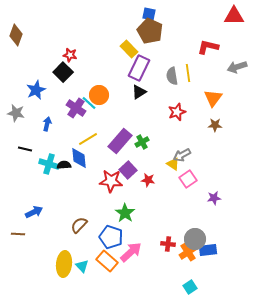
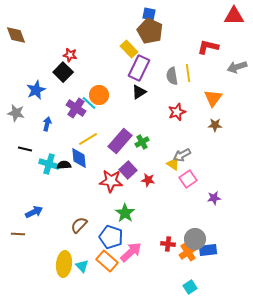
brown diamond at (16, 35): rotated 40 degrees counterclockwise
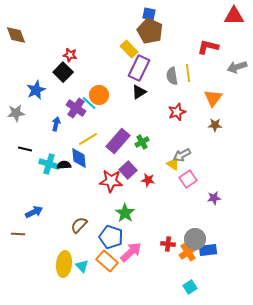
gray star at (16, 113): rotated 18 degrees counterclockwise
blue arrow at (47, 124): moved 9 px right
purple rectangle at (120, 141): moved 2 px left
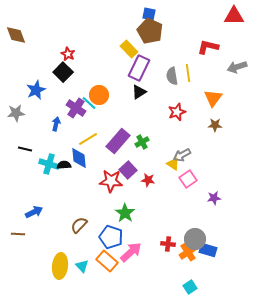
red star at (70, 55): moved 2 px left, 1 px up; rotated 16 degrees clockwise
blue rectangle at (208, 250): rotated 24 degrees clockwise
yellow ellipse at (64, 264): moved 4 px left, 2 px down
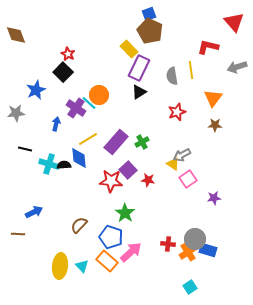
blue square at (149, 14): rotated 32 degrees counterclockwise
red triangle at (234, 16): moved 6 px down; rotated 50 degrees clockwise
yellow line at (188, 73): moved 3 px right, 3 px up
purple rectangle at (118, 141): moved 2 px left, 1 px down
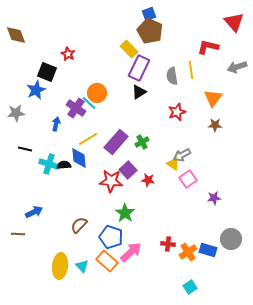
black square at (63, 72): moved 16 px left; rotated 24 degrees counterclockwise
orange circle at (99, 95): moved 2 px left, 2 px up
gray circle at (195, 239): moved 36 px right
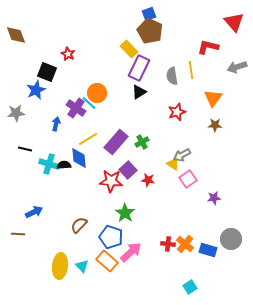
orange cross at (188, 252): moved 3 px left, 8 px up; rotated 18 degrees counterclockwise
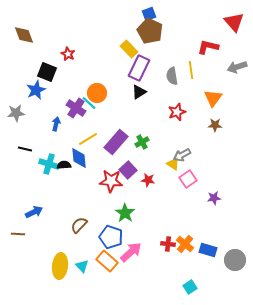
brown diamond at (16, 35): moved 8 px right
gray circle at (231, 239): moved 4 px right, 21 px down
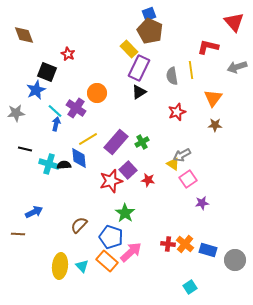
cyan line at (89, 103): moved 34 px left, 8 px down
red star at (111, 181): rotated 20 degrees counterclockwise
purple star at (214, 198): moved 12 px left, 5 px down
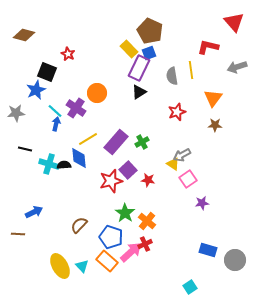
blue square at (149, 14): moved 39 px down
brown diamond at (24, 35): rotated 55 degrees counterclockwise
red cross at (168, 244): moved 23 px left; rotated 32 degrees counterclockwise
orange cross at (185, 244): moved 38 px left, 23 px up
yellow ellipse at (60, 266): rotated 35 degrees counterclockwise
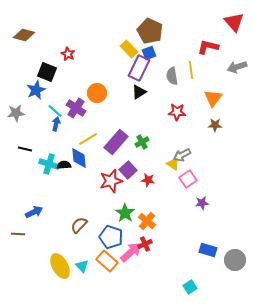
red star at (177, 112): rotated 24 degrees clockwise
